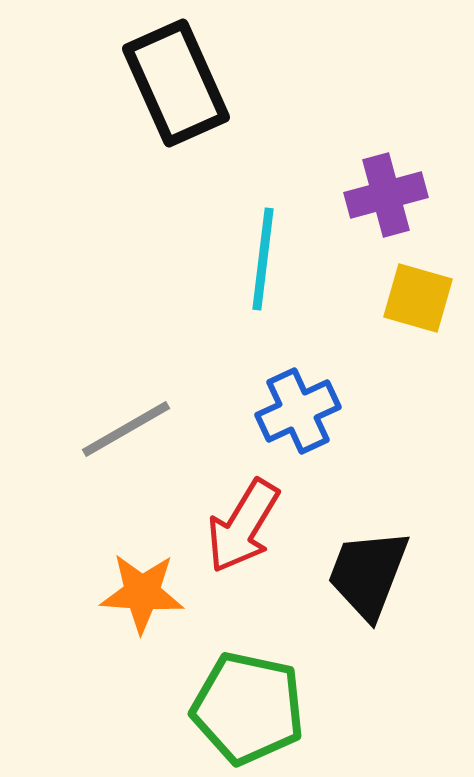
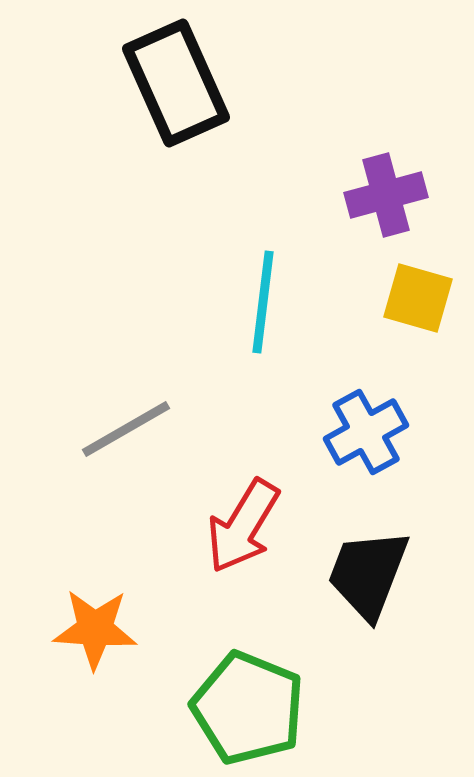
cyan line: moved 43 px down
blue cross: moved 68 px right, 21 px down; rotated 4 degrees counterclockwise
orange star: moved 47 px left, 36 px down
green pentagon: rotated 10 degrees clockwise
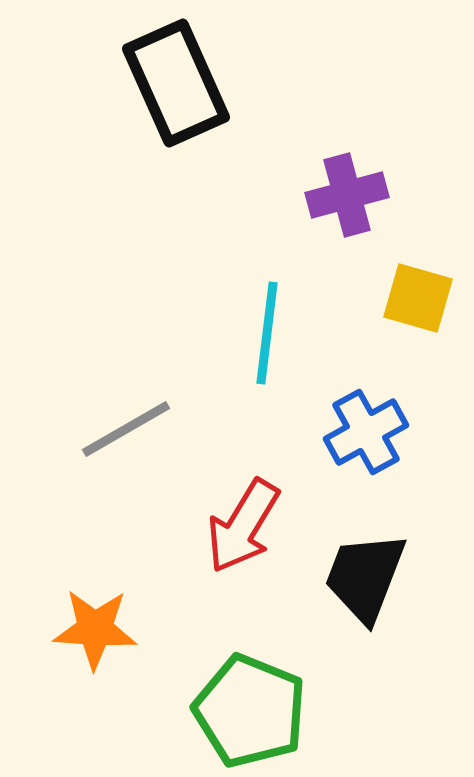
purple cross: moved 39 px left
cyan line: moved 4 px right, 31 px down
black trapezoid: moved 3 px left, 3 px down
green pentagon: moved 2 px right, 3 px down
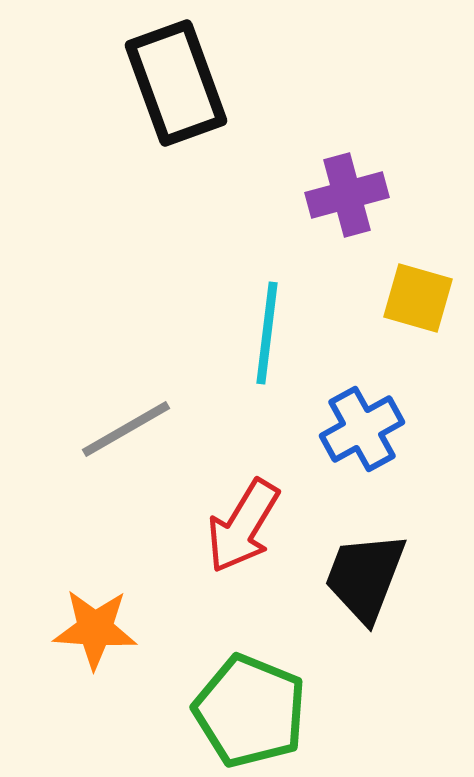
black rectangle: rotated 4 degrees clockwise
blue cross: moved 4 px left, 3 px up
